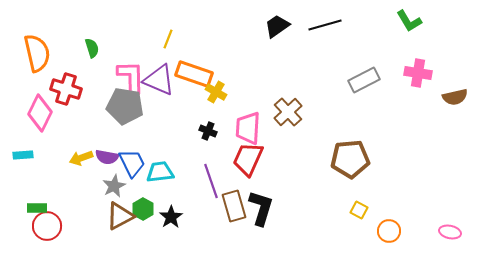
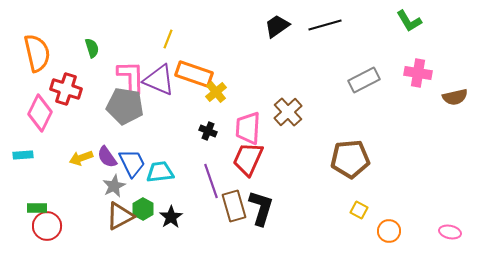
yellow cross: rotated 20 degrees clockwise
purple semicircle: rotated 45 degrees clockwise
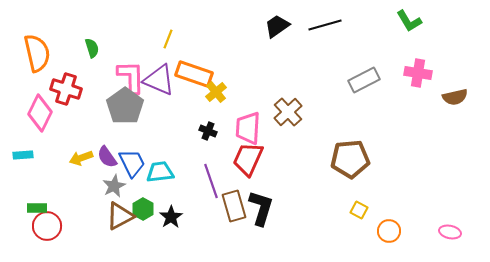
gray pentagon: rotated 27 degrees clockwise
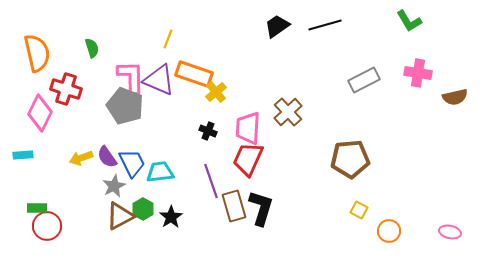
gray pentagon: rotated 15 degrees counterclockwise
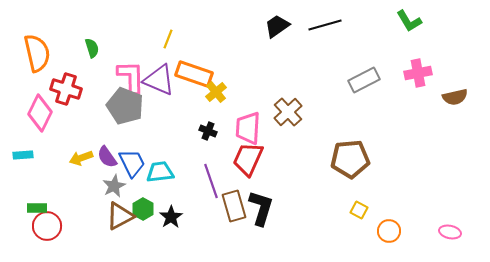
pink cross: rotated 20 degrees counterclockwise
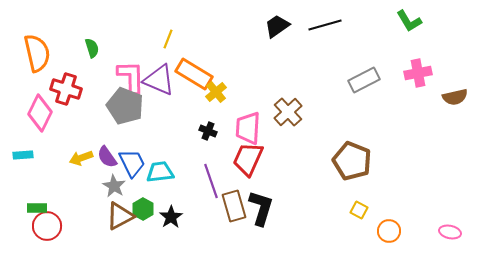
orange rectangle: rotated 12 degrees clockwise
brown pentagon: moved 2 px right, 2 px down; rotated 27 degrees clockwise
gray star: rotated 15 degrees counterclockwise
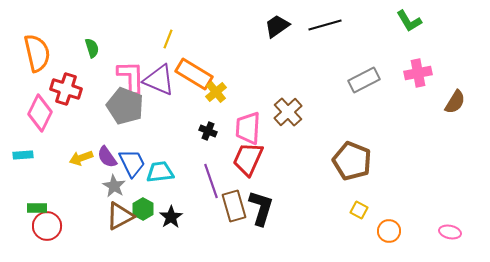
brown semicircle: moved 5 px down; rotated 45 degrees counterclockwise
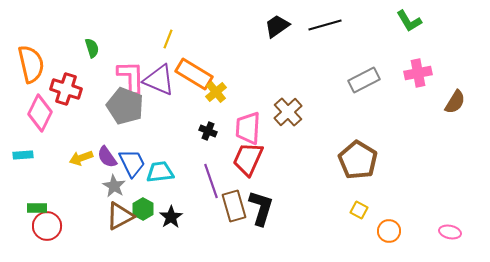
orange semicircle: moved 6 px left, 11 px down
brown pentagon: moved 6 px right, 1 px up; rotated 9 degrees clockwise
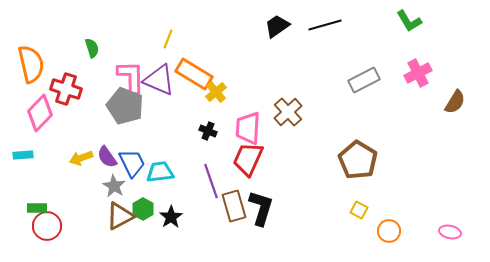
pink cross: rotated 16 degrees counterclockwise
pink diamond: rotated 18 degrees clockwise
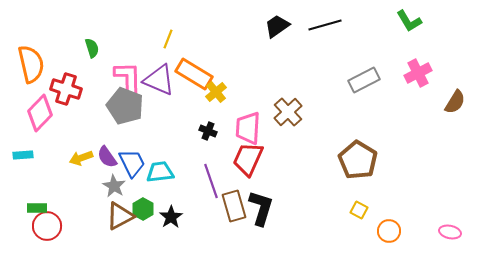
pink L-shape: moved 3 px left, 1 px down
